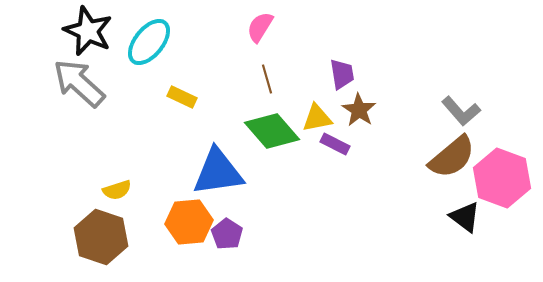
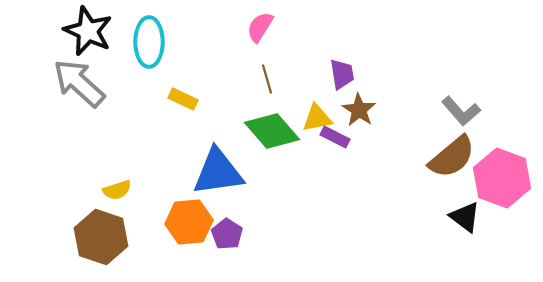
cyan ellipse: rotated 39 degrees counterclockwise
yellow rectangle: moved 1 px right, 2 px down
purple rectangle: moved 7 px up
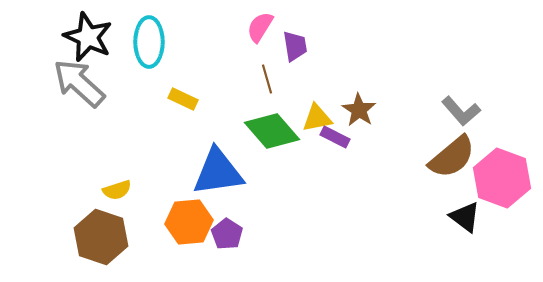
black star: moved 6 px down
purple trapezoid: moved 47 px left, 28 px up
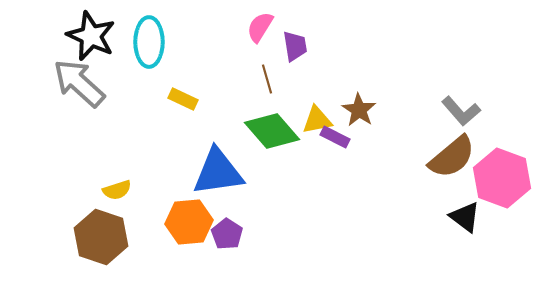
black star: moved 3 px right, 1 px up
yellow triangle: moved 2 px down
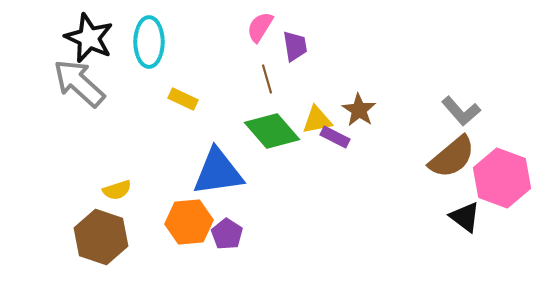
black star: moved 2 px left, 2 px down
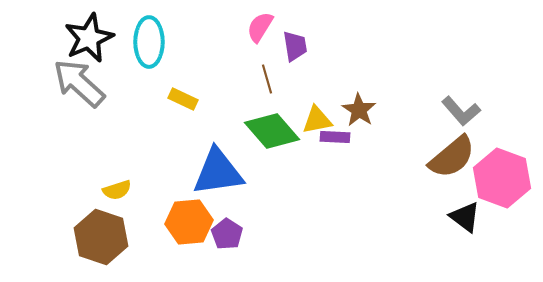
black star: rotated 24 degrees clockwise
purple rectangle: rotated 24 degrees counterclockwise
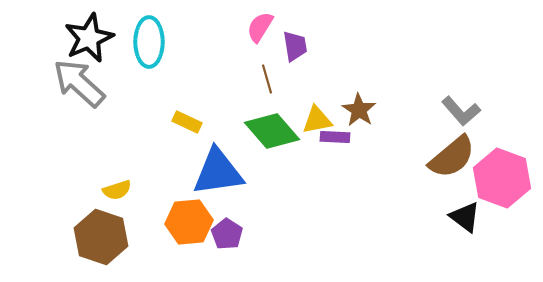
yellow rectangle: moved 4 px right, 23 px down
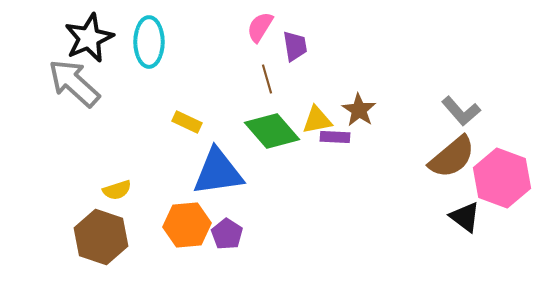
gray arrow: moved 5 px left
orange hexagon: moved 2 px left, 3 px down
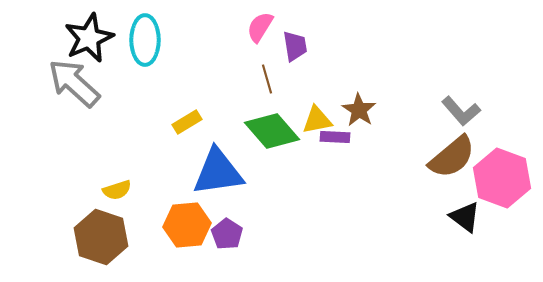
cyan ellipse: moved 4 px left, 2 px up
yellow rectangle: rotated 56 degrees counterclockwise
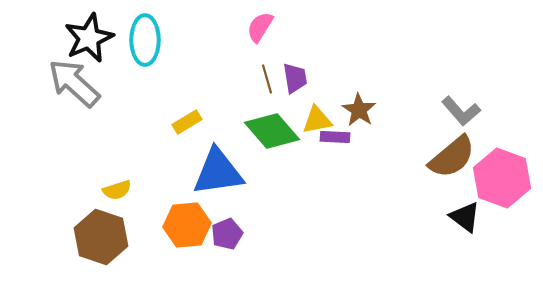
purple trapezoid: moved 32 px down
purple pentagon: rotated 16 degrees clockwise
